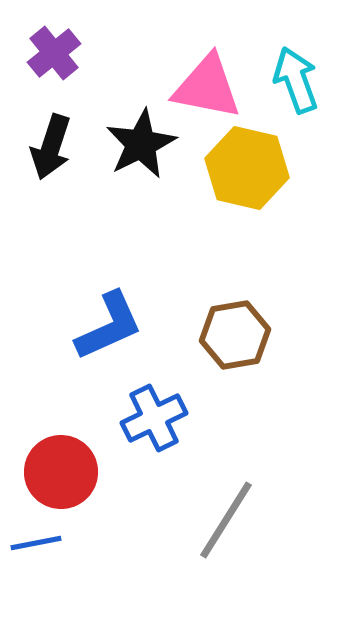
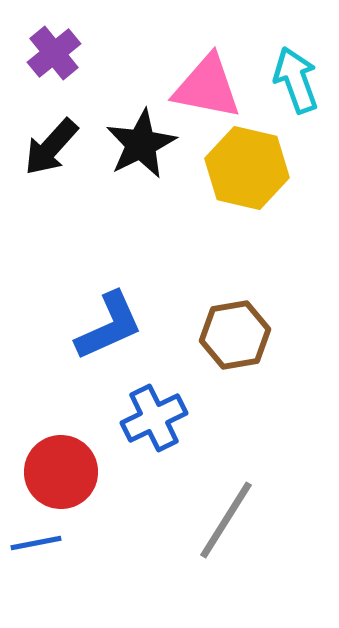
black arrow: rotated 24 degrees clockwise
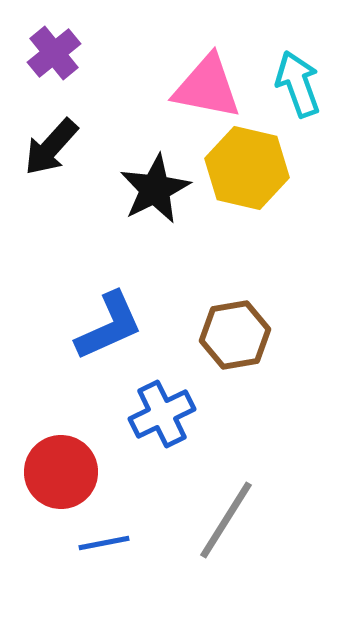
cyan arrow: moved 2 px right, 4 px down
black star: moved 14 px right, 45 px down
blue cross: moved 8 px right, 4 px up
blue line: moved 68 px right
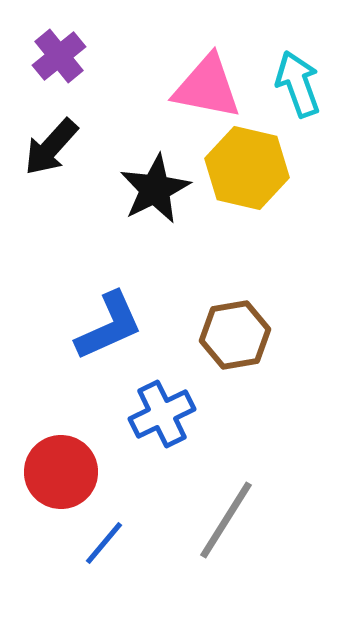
purple cross: moved 5 px right, 3 px down
blue line: rotated 39 degrees counterclockwise
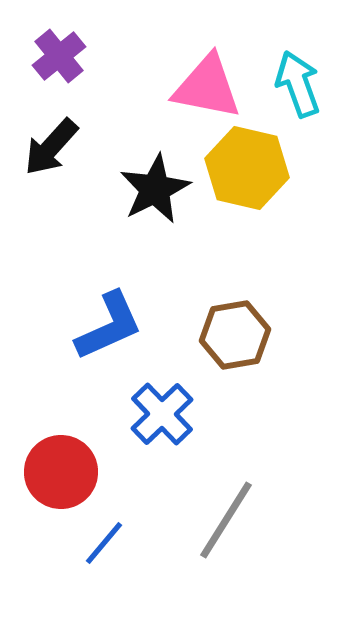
blue cross: rotated 18 degrees counterclockwise
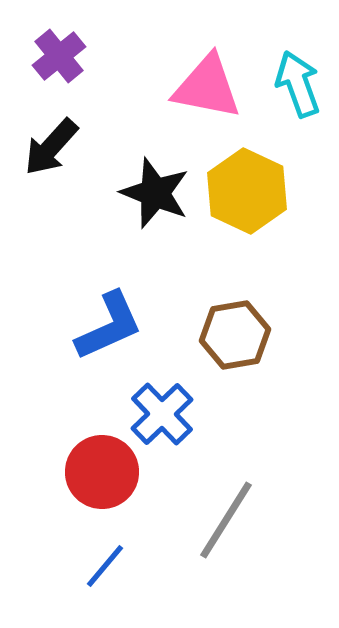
yellow hexagon: moved 23 px down; rotated 12 degrees clockwise
black star: moved 4 px down; rotated 24 degrees counterclockwise
red circle: moved 41 px right
blue line: moved 1 px right, 23 px down
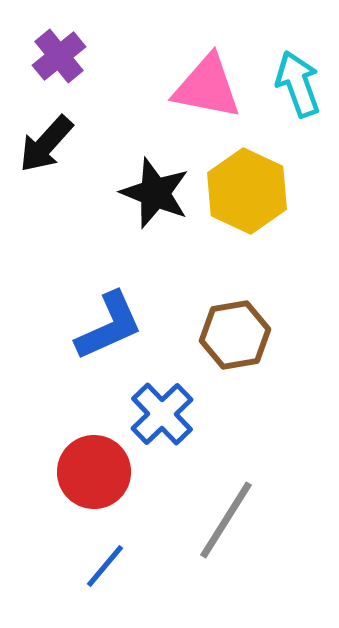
black arrow: moved 5 px left, 3 px up
red circle: moved 8 px left
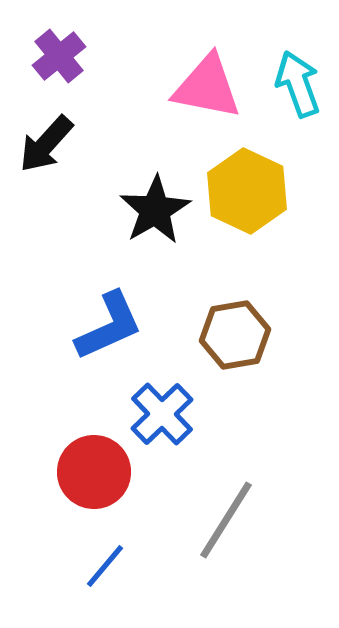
black star: moved 17 px down; rotated 20 degrees clockwise
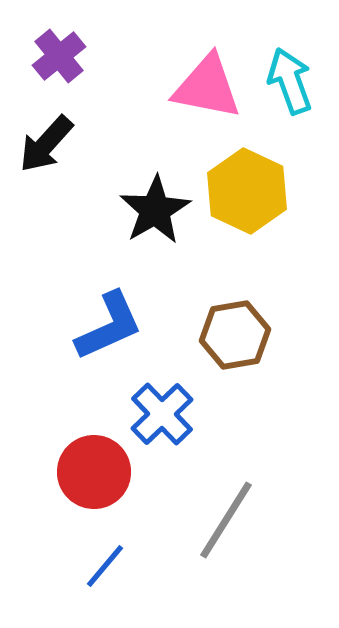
cyan arrow: moved 8 px left, 3 px up
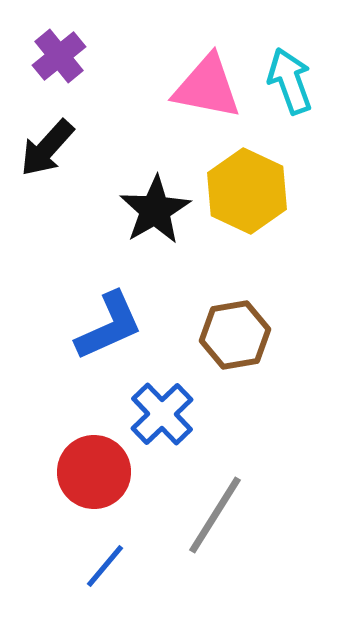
black arrow: moved 1 px right, 4 px down
gray line: moved 11 px left, 5 px up
